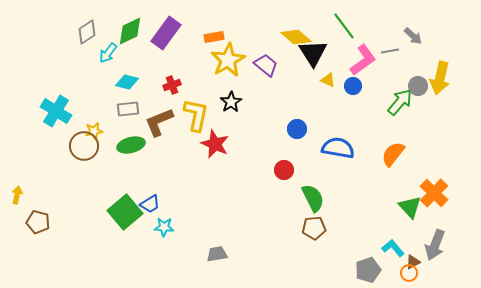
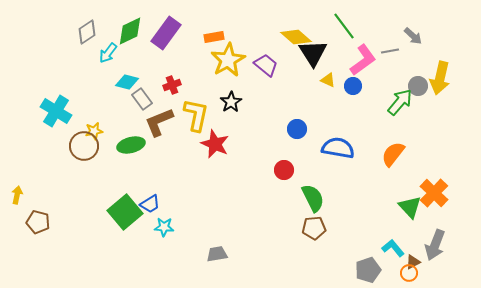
gray rectangle at (128, 109): moved 14 px right, 10 px up; rotated 60 degrees clockwise
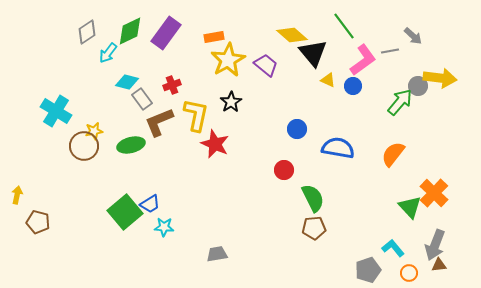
yellow diamond at (296, 37): moved 4 px left, 2 px up
black triangle at (313, 53): rotated 8 degrees counterclockwise
yellow arrow at (440, 78): rotated 96 degrees counterclockwise
brown triangle at (413, 262): moved 26 px right, 3 px down; rotated 21 degrees clockwise
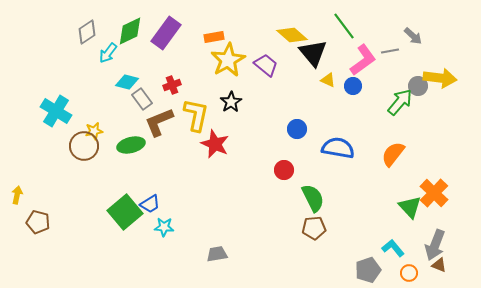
brown triangle at (439, 265): rotated 28 degrees clockwise
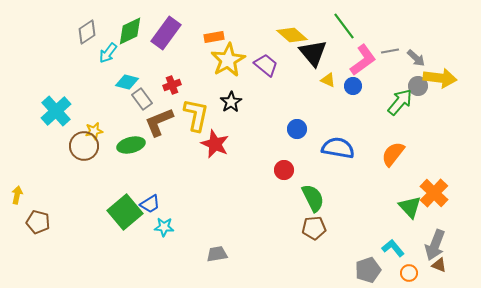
gray arrow at (413, 36): moved 3 px right, 22 px down
cyan cross at (56, 111): rotated 16 degrees clockwise
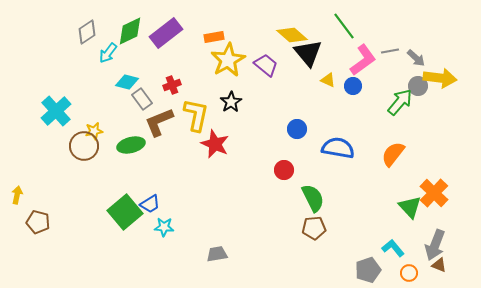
purple rectangle at (166, 33): rotated 16 degrees clockwise
black triangle at (313, 53): moved 5 px left
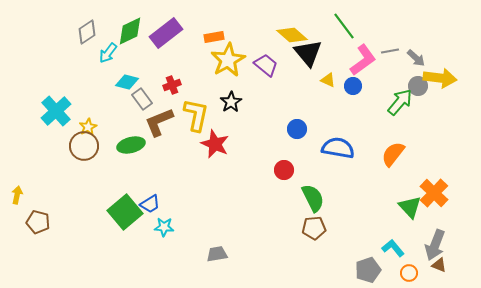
yellow star at (94, 131): moved 6 px left, 4 px up; rotated 18 degrees counterclockwise
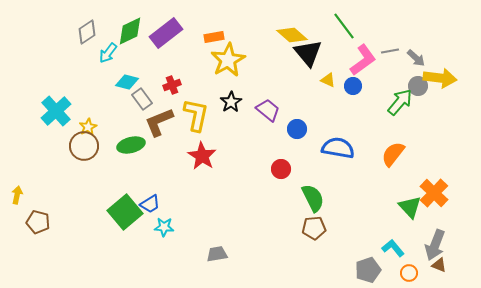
purple trapezoid at (266, 65): moved 2 px right, 45 px down
red star at (215, 144): moved 13 px left, 12 px down; rotated 8 degrees clockwise
red circle at (284, 170): moved 3 px left, 1 px up
